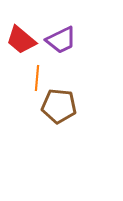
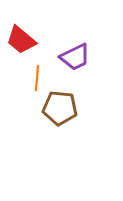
purple trapezoid: moved 14 px right, 17 px down
brown pentagon: moved 1 px right, 2 px down
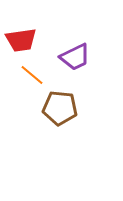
red trapezoid: rotated 48 degrees counterclockwise
orange line: moved 5 px left, 3 px up; rotated 55 degrees counterclockwise
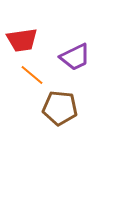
red trapezoid: moved 1 px right
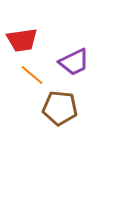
purple trapezoid: moved 1 px left, 5 px down
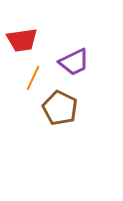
orange line: moved 1 px right, 3 px down; rotated 75 degrees clockwise
brown pentagon: rotated 20 degrees clockwise
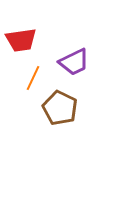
red trapezoid: moved 1 px left
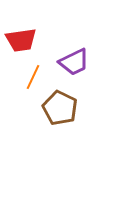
orange line: moved 1 px up
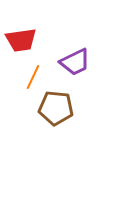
purple trapezoid: moved 1 px right
brown pentagon: moved 4 px left; rotated 20 degrees counterclockwise
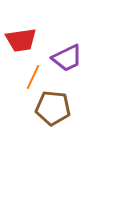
purple trapezoid: moved 8 px left, 4 px up
brown pentagon: moved 3 px left
